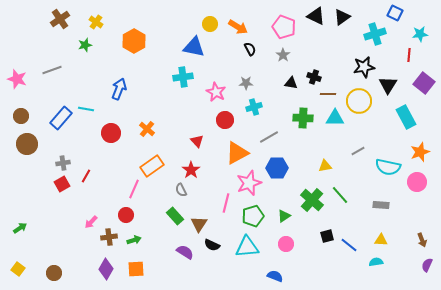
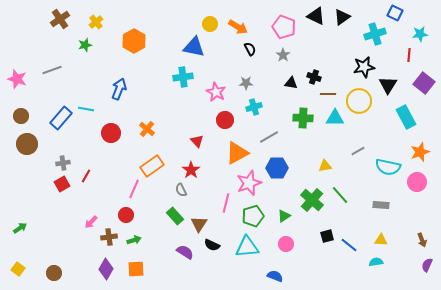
yellow cross at (96, 22): rotated 16 degrees clockwise
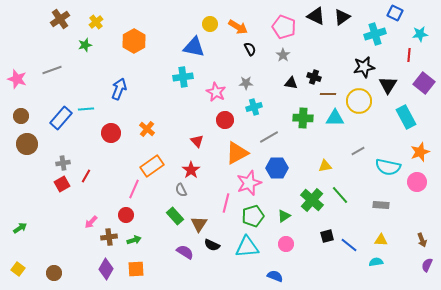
cyan line at (86, 109): rotated 14 degrees counterclockwise
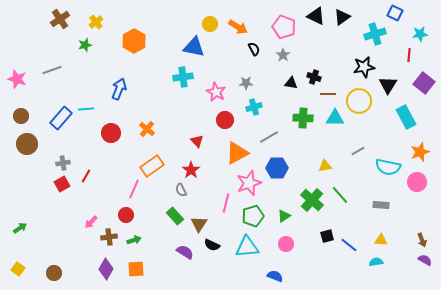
black semicircle at (250, 49): moved 4 px right
purple semicircle at (427, 265): moved 2 px left, 5 px up; rotated 96 degrees clockwise
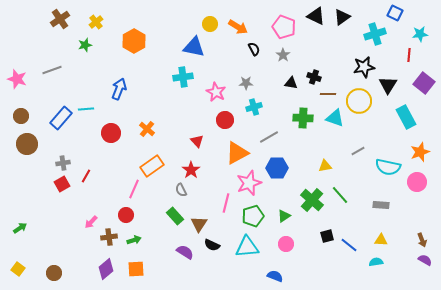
cyan triangle at (335, 118): rotated 18 degrees clockwise
purple diamond at (106, 269): rotated 20 degrees clockwise
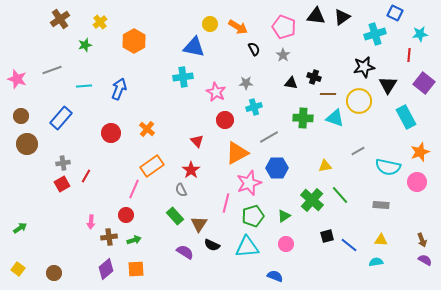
black triangle at (316, 16): rotated 18 degrees counterclockwise
yellow cross at (96, 22): moved 4 px right
cyan line at (86, 109): moved 2 px left, 23 px up
pink arrow at (91, 222): rotated 40 degrees counterclockwise
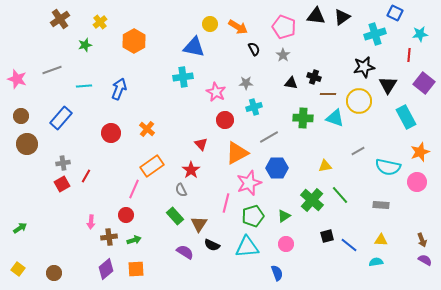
red triangle at (197, 141): moved 4 px right, 3 px down
blue semicircle at (275, 276): moved 2 px right, 3 px up; rotated 49 degrees clockwise
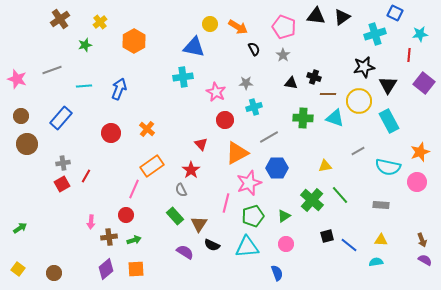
cyan rectangle at (406, 117): moved 17 px left, 4 px down
